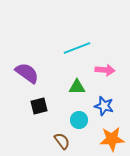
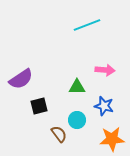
cyan line: moved 10 px right, 23 px up
purple semicircle: moved 6 px left, 6 px down; rotated 110 degrees clockwise
cyan circle: moved 2 px left
brown semicircle: moved 3 px left, 7 px up
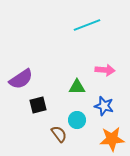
black square: moved 1 px left, 1 px up
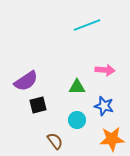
purple semicircle: moved 5 px right, 2 px down
brown semicircle: moved 4 px left, 7 px down
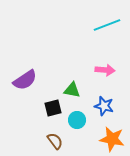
cyan line: moved 20 px right
purple semicircle: moved 1 px left, 1 px up
green triangle: moved 5 px left, 3 px down; rotated 12 degrees clockwise
black square: moved 15 px right, 3 px down
orange star: rotated 15 degrees clockwise
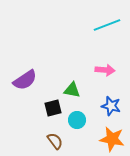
blue star: moved 7 px right
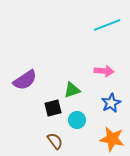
pink arrow: moved 1 px left, 1 px down
green triangle: rotated 30 degrees counterclockwise
blue star: moved 3 px up; rotated 30 degrees clockwise
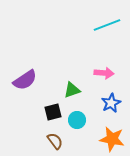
pink arrow: moved 2 px down
black square: moved 4 px down
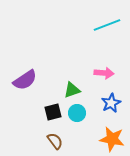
cyan circle: moved 7 px up
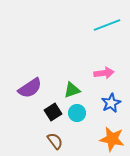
pink arrow: rotated 12 degrees counterclockwise
purple semicircle: moved 5 px right, 8 px down
black square: rotated 18 degrees counterclockwise
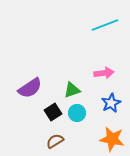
cyan line: moved 2 px left
brown semicircle: rotated 84 degrees counterclockwise
